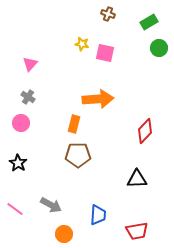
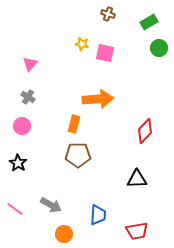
pink circle: moved 1 px right, 3 px down
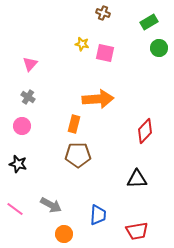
brown cross: moved 5 px left, 1 px up
black star: moved 1 px down; rotated 18 degrees counterclockwise
